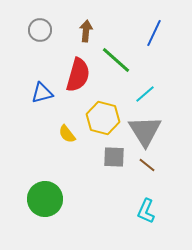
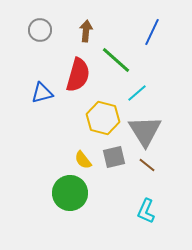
blue line: moved 2 px left, 1 px up
cyan line: moved 8 px left, 1 px up
yellow semicircle: moved 16 px right, 26 px down
gray square: rotated 15 degrees counterclockwise
green circle: moved 25 px right, 6 px up
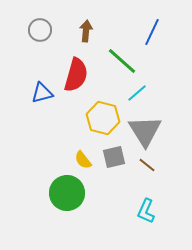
green line: moved 6 px right, 1 px down
red semicircle: moved 2 px left
green circle: moved 3 px left
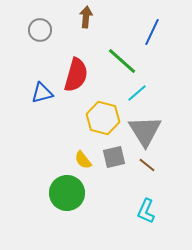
brown arrow: moved 14 px up
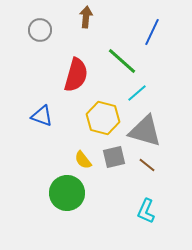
blue triangle: moved 23 px down; rotated 35 degrees clockwise
gray triangle: rotated 42 degrees counterclockwise
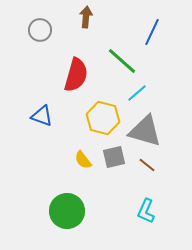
green circle: moved 18 px down
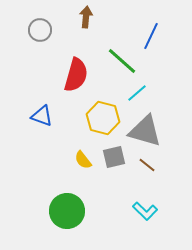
blue line: moved 1 px left, 4 px down
cyan L-shape: moved 1 px left; rotated 70 degrees counterclockwise
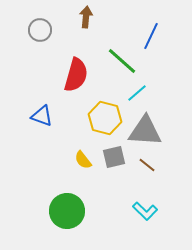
yellow hexagon: moved 2 px right
gray triangle: rotated 12 degrees counterclockwise
